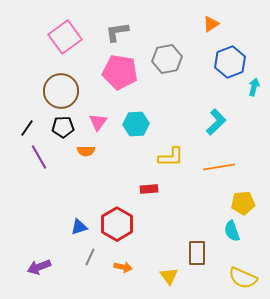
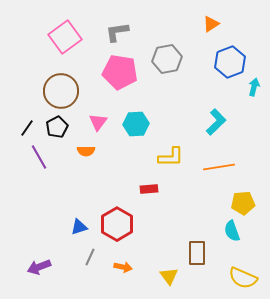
black pentagon: moved 6 px left; rotated 25 degrees counterclockwise
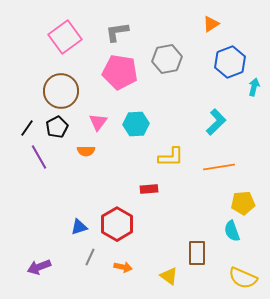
yellow triangle: rotated 18 degrees counterclockwise
